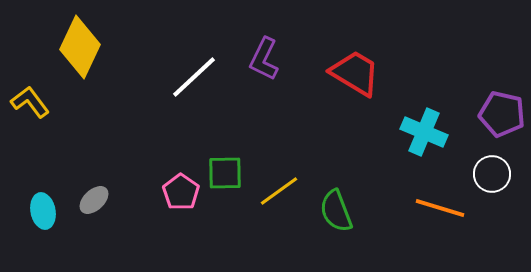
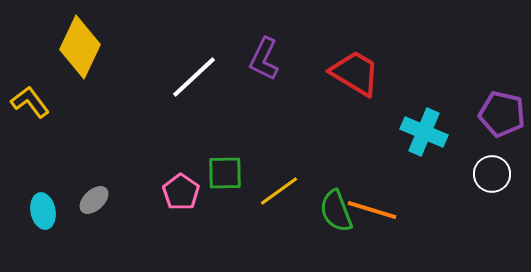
orange line: moved 68 px left, 2 px down
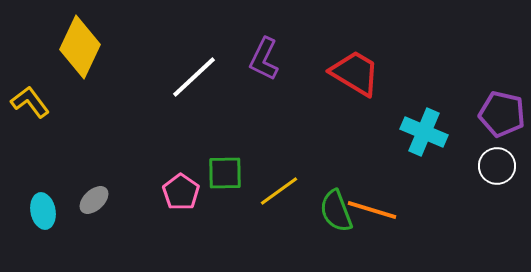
white circle: moved 5 px right, 8 px up
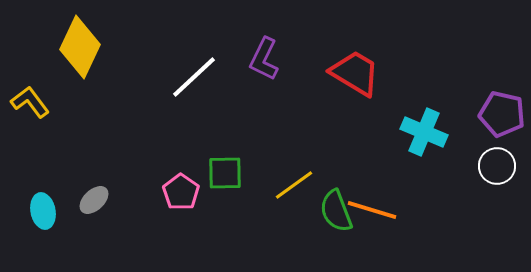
yellow line: moved 15 px right, 6 px up
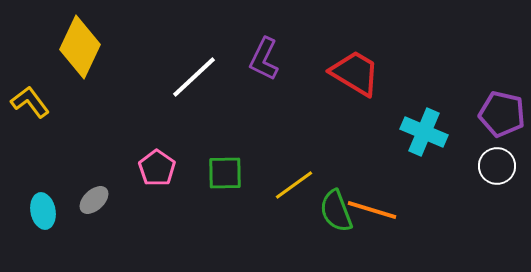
pink pentagon: moved 24 px left, 24 px up
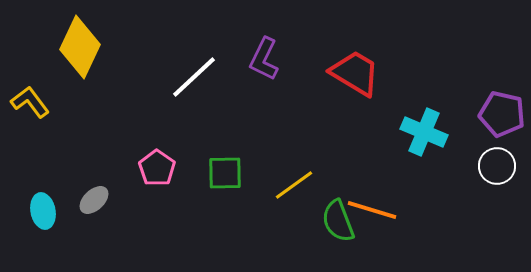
green semicircle: moved 2 px right, 10 px down
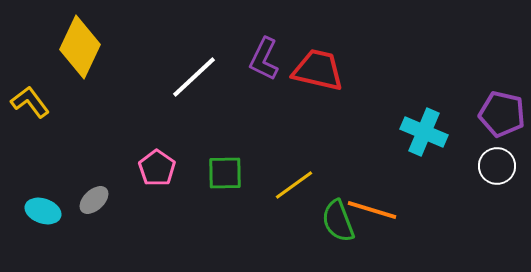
red trapezoid: moved 37 px left, 3 px up; rotated 18 degrees counterclockwise
cyan ellipse: rotated 60 degrees counterclockwise
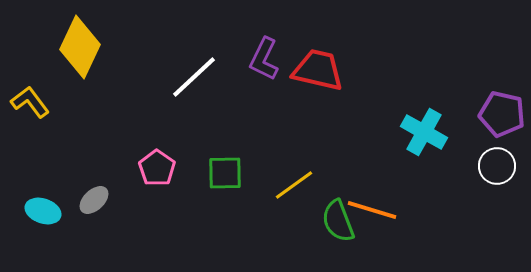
cyan cross: rotated 6 degrees clockwise
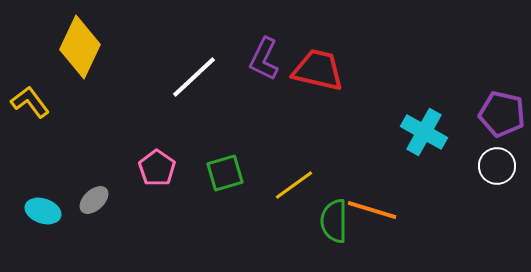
green square: rotated 15 degrees counterclockwise
green semicircle: moved 4 px left; rotated 21 degrees clockwise
